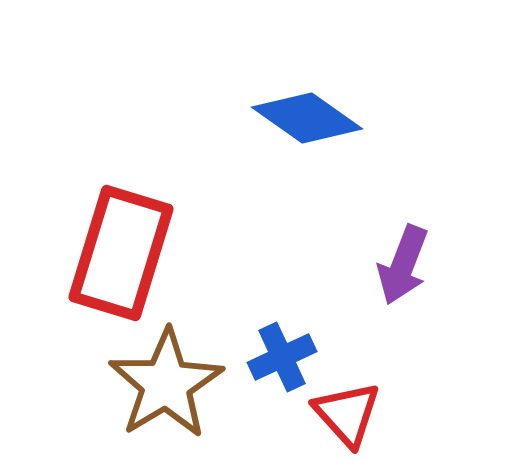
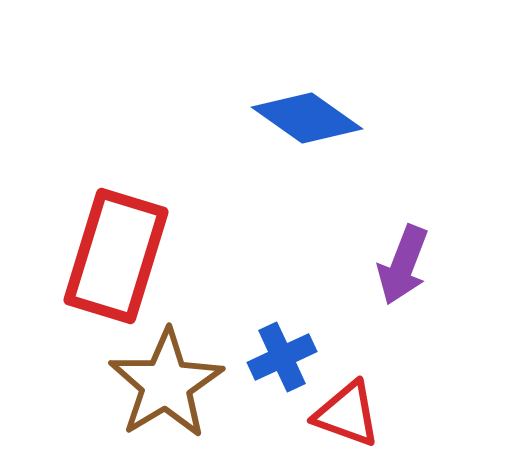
red rectangle: moved 5 px left, 3 px down
red triangle: rotated 28 degrees counterclockwise
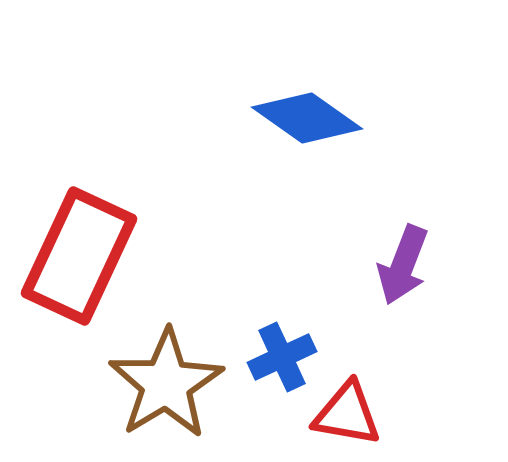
red rectangle: moved 37 px left; rotated 8 degrees clockwise
red triangle: rotated 10 degrees counterclockwise
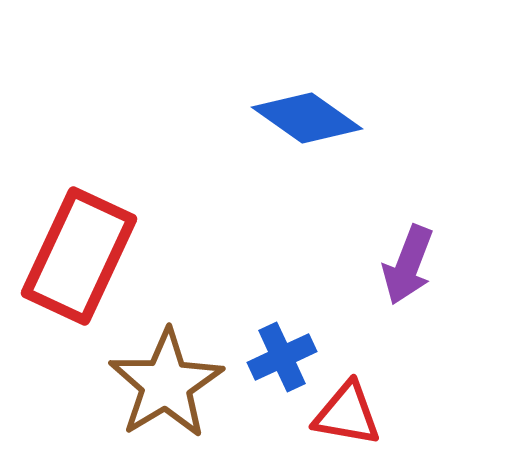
purple arrow: moved 5 px right
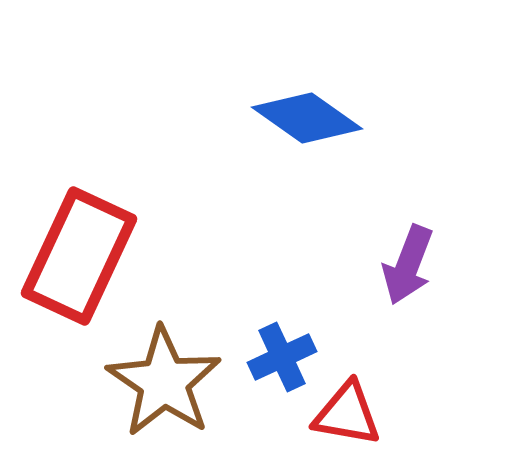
brown star: moved 2 px left, 2 px up; rotated 7 degrees counterclockwise
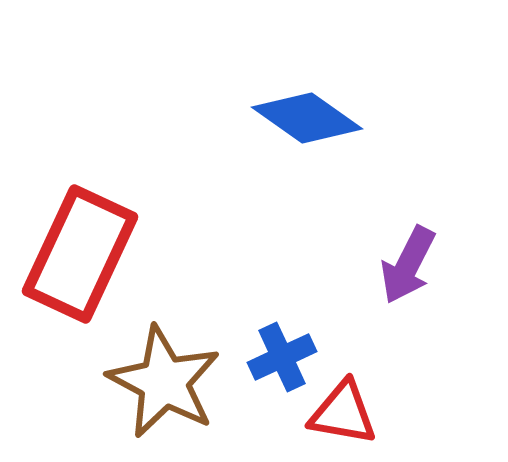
red rectangle: moved 1 px right, 2 px up
purple arrow: rotated 6 degrees clockwise
brown star: rotated 6 degrees counterclockwise
red triangle: moved 4 px left, 1 px up
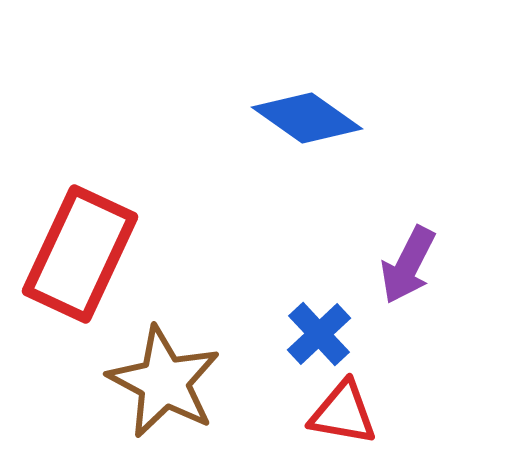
blue cross: moved 37 px right, 23 px up; rotated 18 degrees counterclockwise
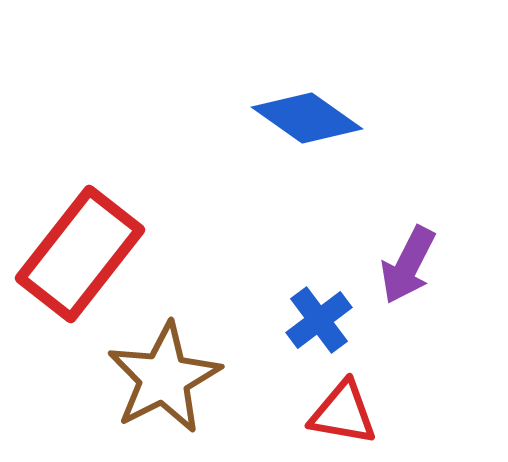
red rectangle: rotated 13 degrees clockwise
blue cross: moved 14 px up; rotated 6 degrees clockwise
brown star: moved 4 px up; rotated 17 degrees clockwise
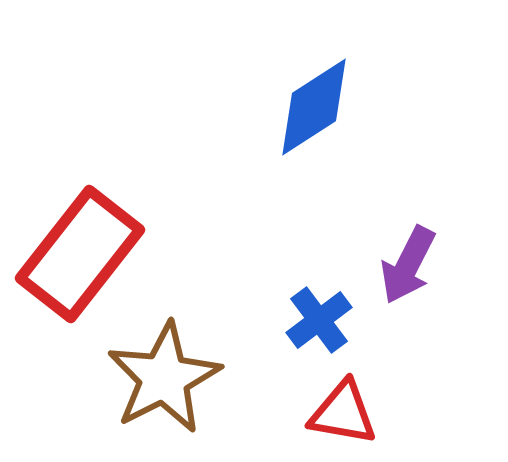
blue diamond: moved 7 px right, 11 px up; rotated 68 degrees counterclockwise
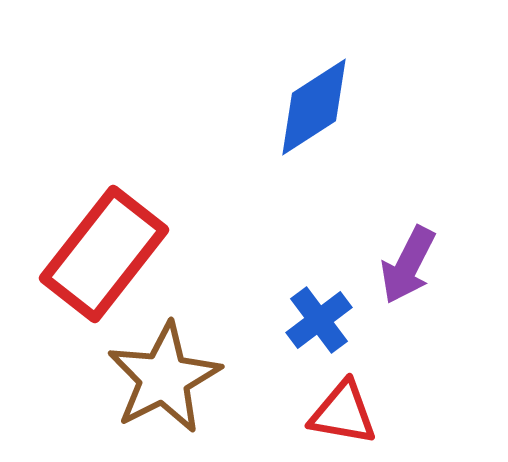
red rectangle: moved 24 px right
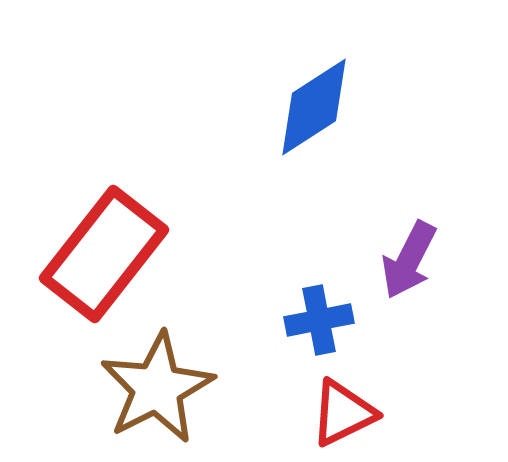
purple arrow: moved 1 px right, 5 px up
blue cross: rotated 26 degrees clockwise
brown star: moved 7 px left, 10 px down
red triangle: rotated 36 degrees counterclockwise
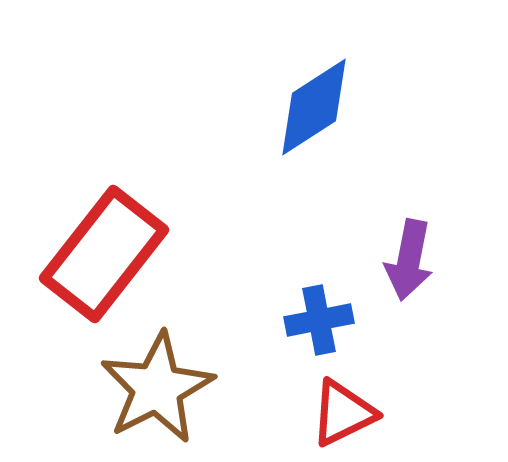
purple arrow: rotated 16 degrees counterclockwise
